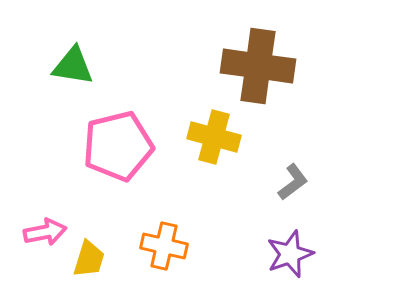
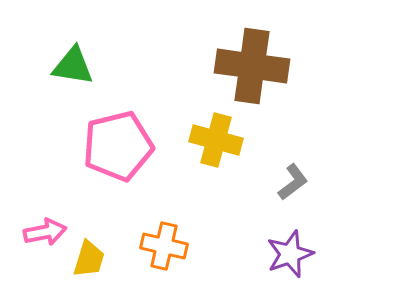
brown cross: moved 6 px left
yellow cross: moved 2 px right, 3 px down
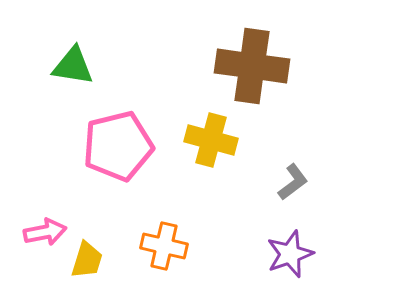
yellow cross: moved 5 px left
yellow trapezoid: moved 2 px left, 1 px down
